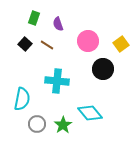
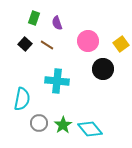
purple semicircle: moved 1 px left, 1 px up
cyan diamond: moved 16 px down
gray circle: moved 2 px right, 1 px up
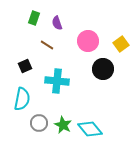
black square: moved 22 px down; rotated 24 degrees clockwise
green star: rotated 12 degrees counterclockwise
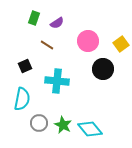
purple semicircle: rotated 104 degrees counterclockwise
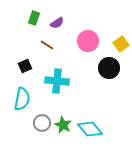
black circle: moved 6 px right, 1 px up
gray circle: moved 3 px right
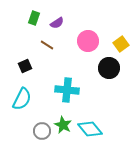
cyan cross: moved 10 px right, 9 px down
cyan semicircle: rotated 15 degrees clockwise
gray circle: moved 8 px down
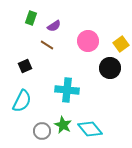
green rectangle: moved 3 px left
purple semicircle: moved 3 px left, 3 px down
black circle: moved 1 px right
cyan semicircle: moved 2 px down
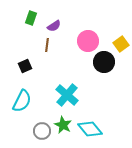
brown line: rotated 64 degrees clockwise
black circle: moved 6 px left, 6 px up
cyan cross: moved 5 px down; rotated 35 degrees clockwise
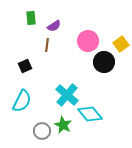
green rectangle: rotated 24 degrees counterclockwise
cyan diamond: moved 15 px up
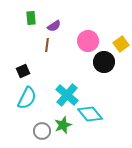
black square: moved 2 px left, 5 px down
cyan semicircle: moved 5 px right, 3 px up
green star: rotated 24 degrees clockwise
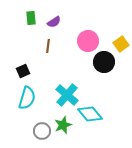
purple semicircle: moved 4 px up
brown line: moved 1 px right, 1 px down
cyan semicircle: rotated 10 degrees counterclockwise
